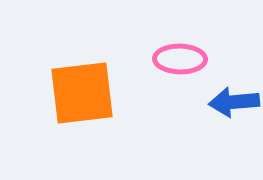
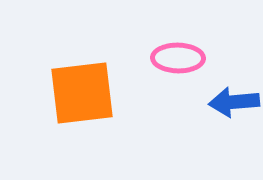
pink ellipse: moved 2 px left, 1 px up
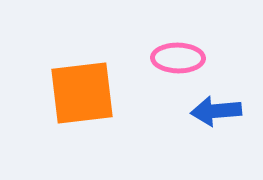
blue arrow: moved 18 px left, 9 px down
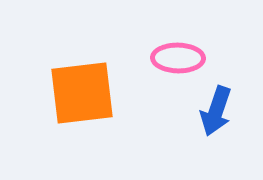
blue arrow: rotated 66 degrees counterclockwise
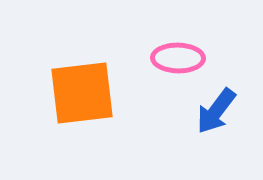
blue arrow: rotated 18 degrees clockwise
